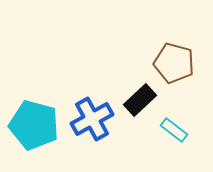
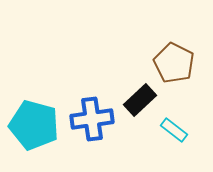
brown pentagon: rotated 12 degrees clockwise
blue cross: rotated 21 degrees clockwise
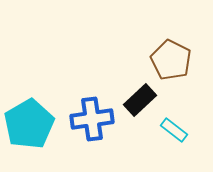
brown pentagon: moved 3 px left, 3 px up
cyan pentagon: moved 5 px left, 1 px up; rotated 27 degrees clockwise
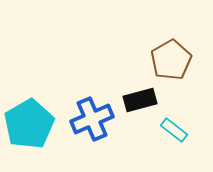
brown pentagon: rotated 15 degrees clockwise
black rectangle: rotated 28 degrees clockwise
blue cross: rotated 15 degrees counterclockwise
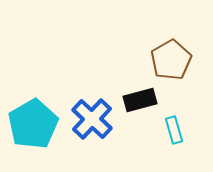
blue cross: rotated 24 degrees counterclockwise
cyan pentagon: moved 4 px right
cyan rectangle: rotated 36 degrees clockwise
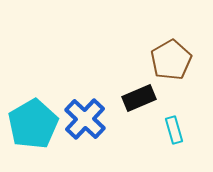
black rectangle: moved 1 px left, 2 px up; rotated 8 degrees counterclockwise
blue cross: moved 7 px left
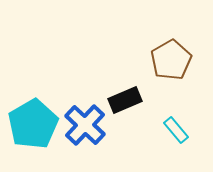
black rectangle: moved 14 px left, 2 px down
blue cross: moved 6 px down
cyan rectangle: moved 2 px right; rotated 24 degrees counterclockwise
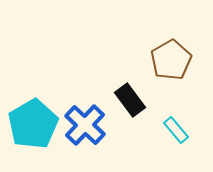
black rectangle: moved 5 px right; rotated 76 degrees clockwise
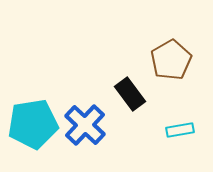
black rectangle: moved 6 px up
cyan pentagon: rotated 21 degrees clockwise
cyan rectangle: moved 4 px right; rotated 60 degrees counterclockwise
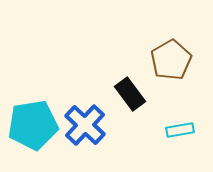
cyan pentagon: moved 1 px down
